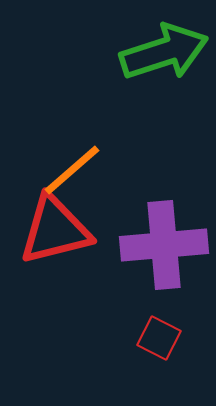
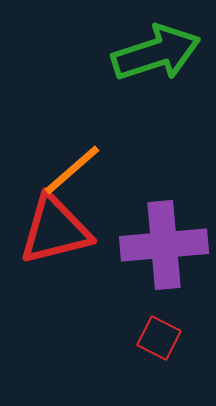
green arrow: moved 8 px left, 1 px down
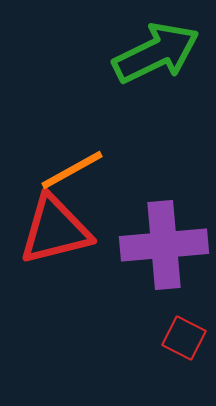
green arrow: rotated 8 degrees counterclockwise
orange line: rotated 12 degrees clockwise
red square: moved 25 px right
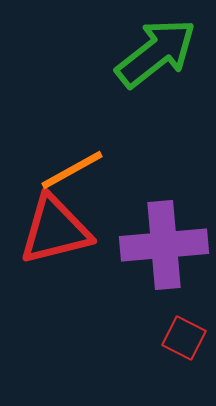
green arrow: rotated 12 degrees counterclockwise
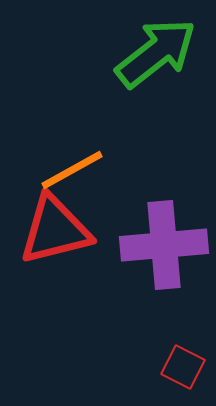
red square: moved 1 px left, 29 px down
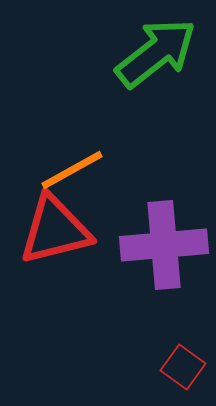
red square: rotated 9 degrees clockwise
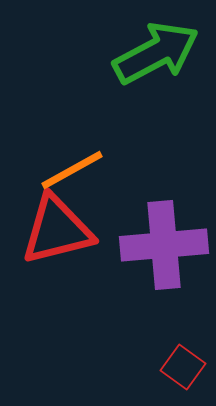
green arrow: rotated 10 degrees clockwise
red triangle: moved 2 px right
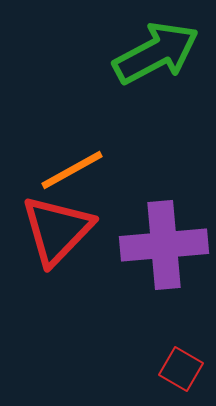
red triangle: rotated 32 degrees counterclockwise
red square: moved 2 px left, 2 px down; rotated 6 degrees counterclockwise
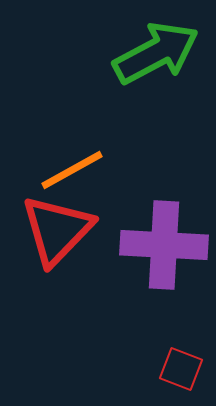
purple cross: rotated 8 degrees clockwise
red square: rotated 9 degrees counterclockwise
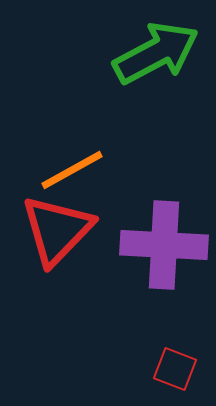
red square: moved 6 px left
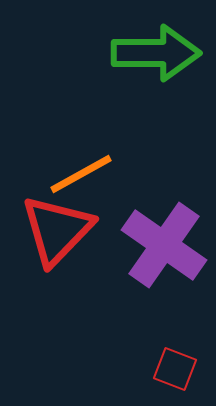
green arrow: rotated 28 degrees clockwise
orange line: moved 9 px right, 4 px down
purple cross: rotated 32 degrees clockwise
